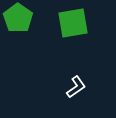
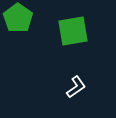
green square: moved 8 px down
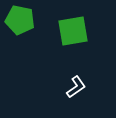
green pentagon: moved 2 px right, 2 px down; rotated 24 degrees counterclockwise
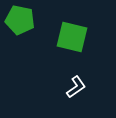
green square: moved 1 px left, 6 px down; rotated 24 degrees clockwise
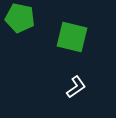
green pentagon: moved 2 px up
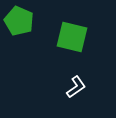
green pentagon: moved 1 px left, 3 px down; rotated 12 degrees clockwise
